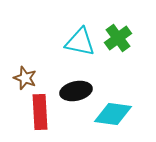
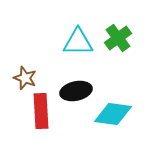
cyan triangle: moved 2 px left; rotated 12 degrees counterclockwise
red rectangle: moved 1 px right, 1 px up
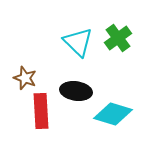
cyan triangle: rotated 44 degrees clockwise
black ellipse: rotated 20 degrees clockwise
cyan diamond: rotated 9 degrees clockwise
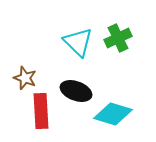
green cross: rotated 12 degrees clockwise
black ellipse: rotated 12 degrees clockwise
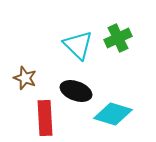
cyan triangle: moved 3 px down
red rectangle: moved 4 px right, 7 px down
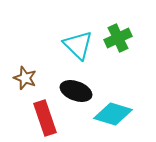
red rectangle: rotated 16 degrees counterclockwise
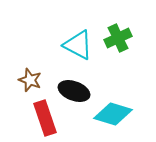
cyan triangle: rotated 16 degrees counterclockwise
brown star: moved 5 px right, 2 px down
black ellipse: moved 2 px left
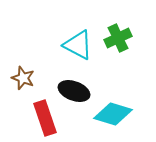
brown star: moved 7 px left, 2 px up
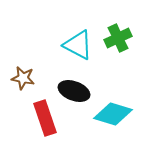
brown star: rotated 10 degrees counterclockwise
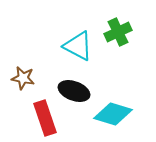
green cross: moved 6 px up
cyan triangle: moved 1 px down
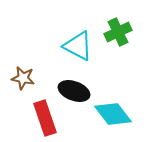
cyan diamond: rotated 36 degrees clockwise
